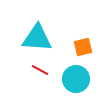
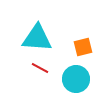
red line: moved 2 px up
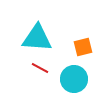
cyan circle: moved 2 px left
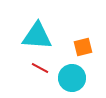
cyan triangle: moved 2 px up
cyan circle: moved 2 px left, 1 px up
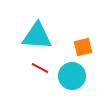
cyan circle: moved 2 px up
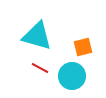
cyan triangle: rotated 12 degrees clockwise
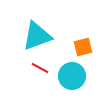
cyan triangle: rotated 36 degrees counterclockwise
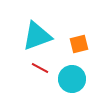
orange square: moved 4 px left, 3 px up
cyan circle: moved 3 px down
